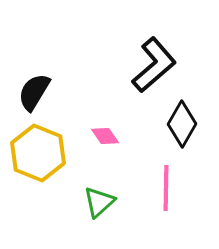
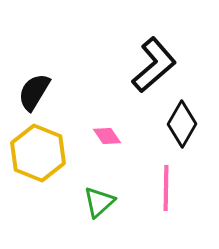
pink diamond: moved 2 px right
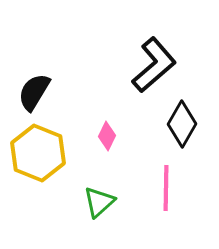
pink diamond: rotated 60 degrees clockwise
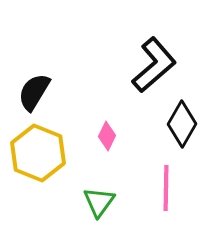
green triangle: rotated 12 degrees counterclockwise
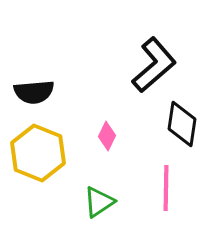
black semicircle: rotated 126 degrees counterclockwise
black diamond: rotated 21 degrees counterclockwise
green triangle: rotated 20 degrees clockwise
